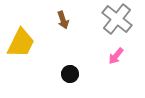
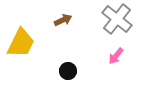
brown arrow: rotated 96 degrees counterclockwise
black circle: moved 2 px left, 3 px up
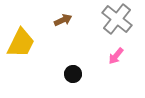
black circle: moved 5 px right, 3 px down
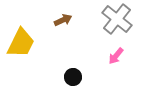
black circle: moved 3 px down
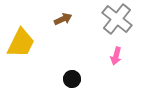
brown arrow: moved 1 px up
pink arrow: rotated 24 degrees counterclockwise
black circle: moved 1 px left, 2 px down
